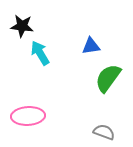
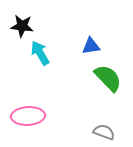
green semicircle: rotated 100 degrees clockwise
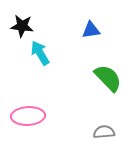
blue triangle: moved 16 px up
gray semicircle: rotated 25 degrees counterclockwise
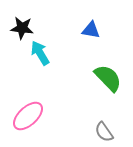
black star: moved 2 px down
blue triangle: rotated 18 degrees clockwise
pink ellipse: rotated 40 degrees counterclockwise
gray semicircle: rotated 120 degrees counterclockwise
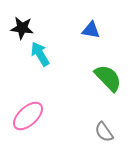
cyan arrow: moved 1 px down
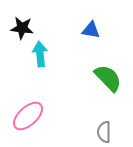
cyan arrow: rotated 25 degrees clockwise
gray semicircle: rotated 35 degrees clockwise
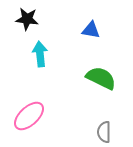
black star: moved 5 px right, 9 px up
green semicircle: moved 7 px left; rotated 20 degrees counterclockwise
pink ellipse: moved 1 px right
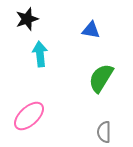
black star: rotated 25 degrees counterclockwise
green semicircle: rotated 84 degrees counterclockwise
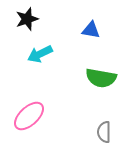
cyan arrow: rotated 110 degrees counterclockwise
green semicircle: rotated 112 degrees counterclockwise
